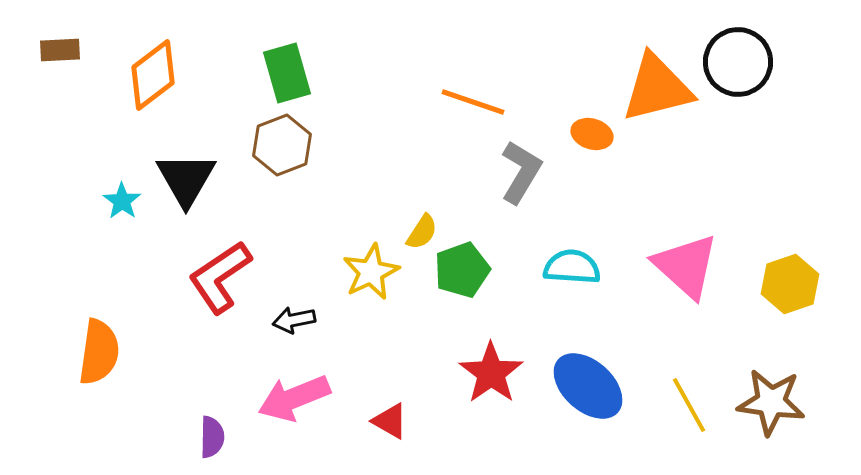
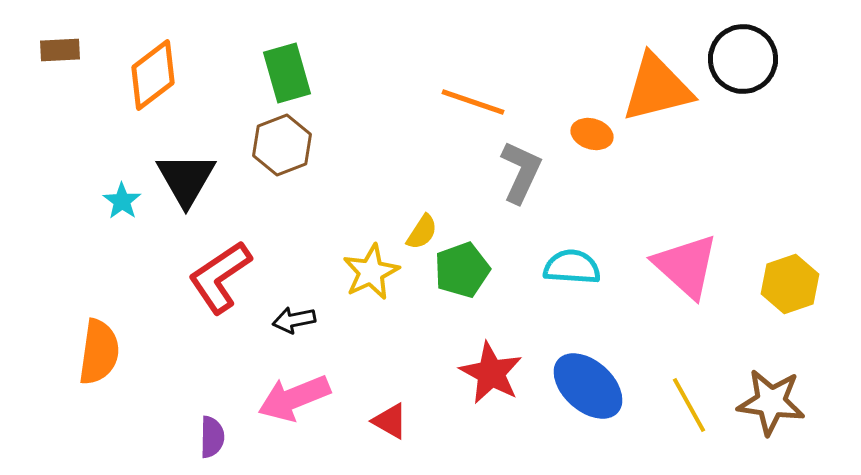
black circle: moved 5 px right, 3 px up
gray L-shape: rotated 6 degrees counterclockwise
red star: rotated 8 degrees counterclockwise
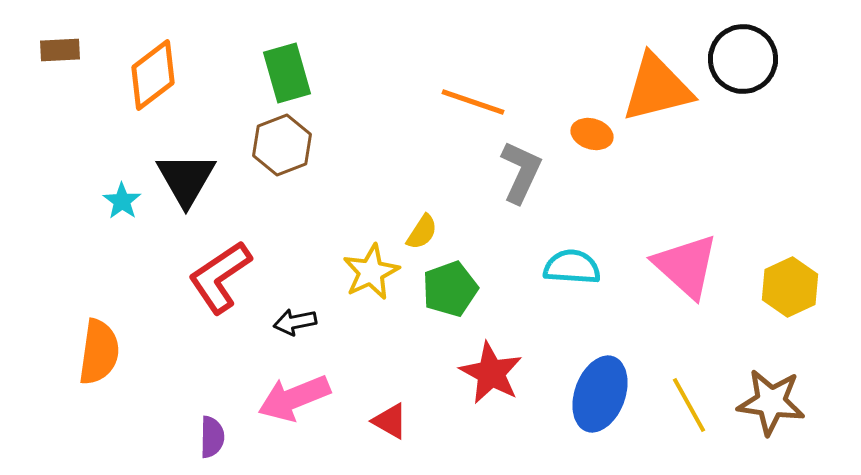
green pentagon: moved 12 px left, 19 px down
yellow hexagon: moved 3 px down; rotated 6 degrees counterclockwise
black arrow: moved 1 px right, 2 px down
blue ellipse: moved 12 px right, 8 px down; rotated 68 degrees clockwise
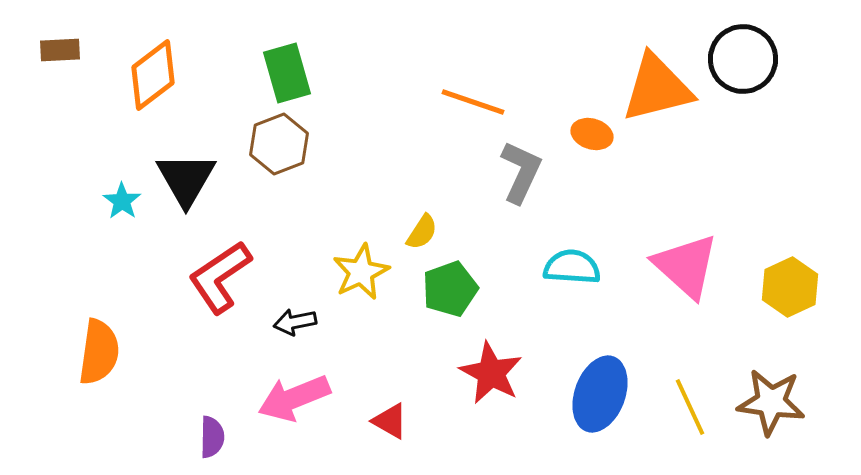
brown hexagon: moved 3 px left, 1 px up
yellow star: moved 10 px left
yellow line: moved 1 px right, 2 px down; rotated 4 degrees clockwise
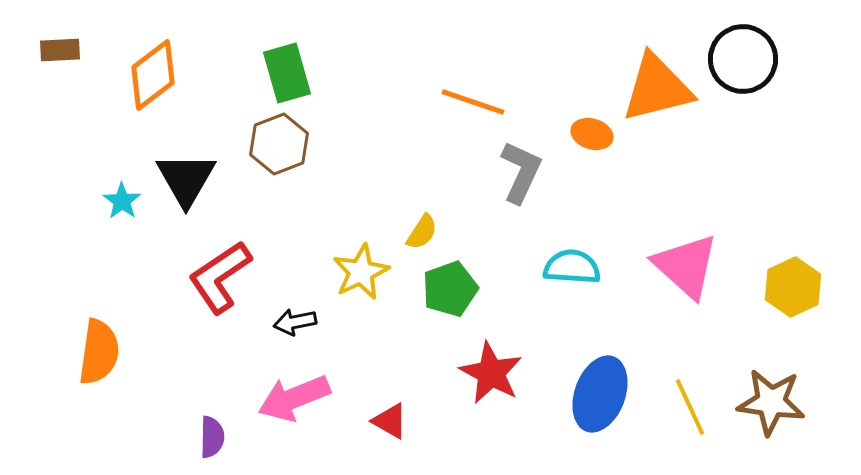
yellow hexagon: moved 3 px right
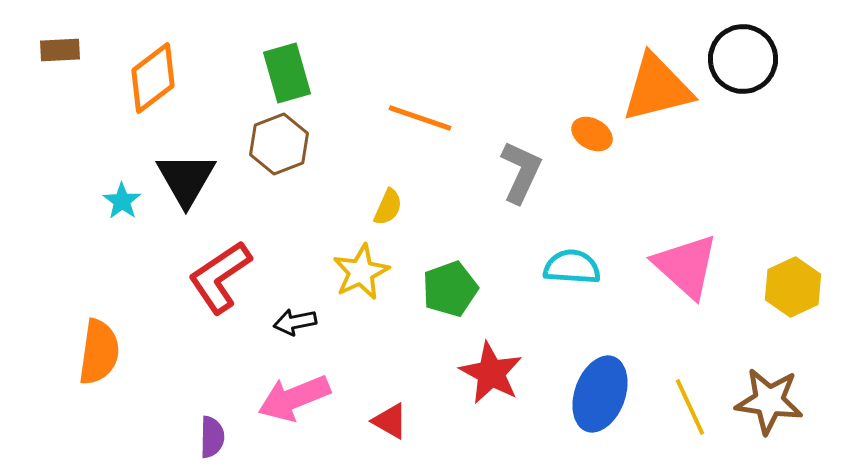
orange diamond: moved 3 px down
orange line: moved 53 px left, 16 px down
orange ellipse: rotated 12 degrees clockwise
yellow semicircle: moved 34 px left, 25 px up; rotated 9 degrees counterclockwise
brown star: moved 2 px left, 1 px up
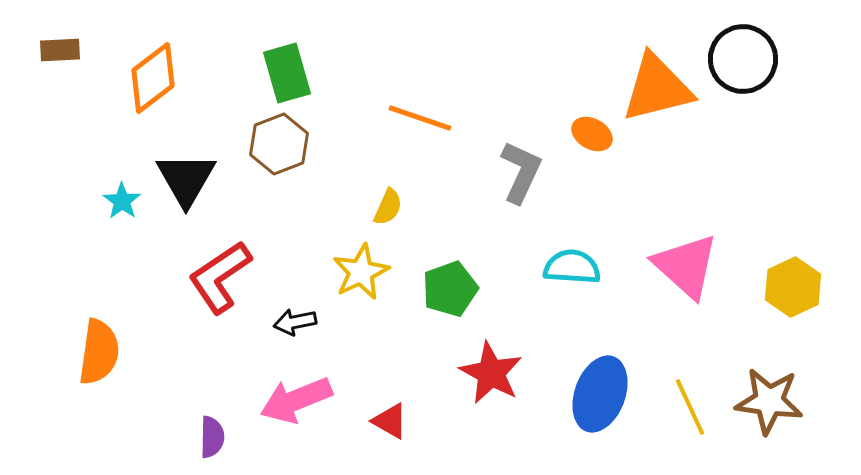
pink arrow: moved 2 px right, 2 px down
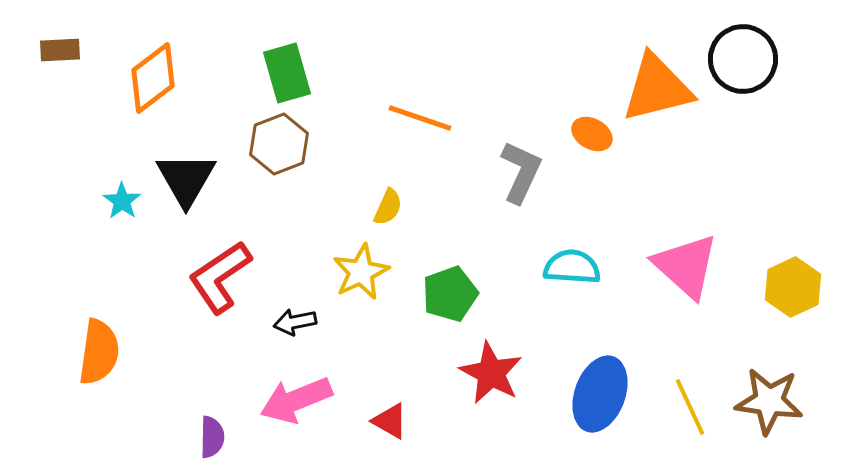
green pentagon: moved 5 px down
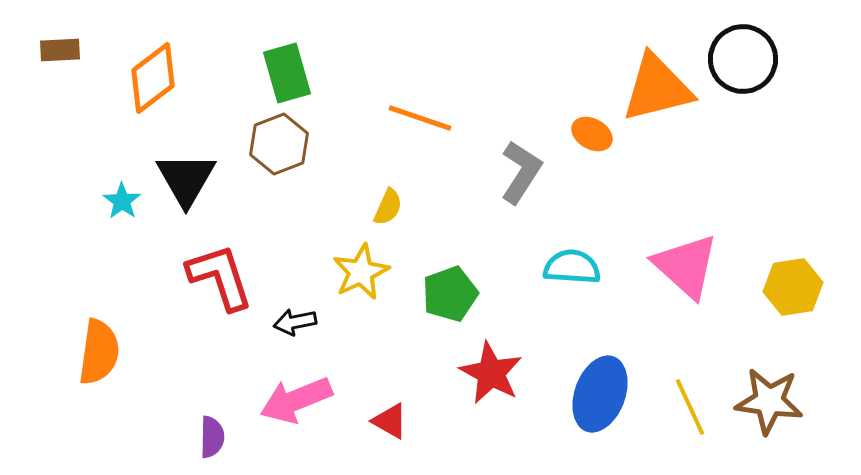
gray L-shape: rotated 8 degrees clockwise
red L-shape: rotated 106 degrees clockwise
yellow hexagon: rotated 16 degrees clockwise
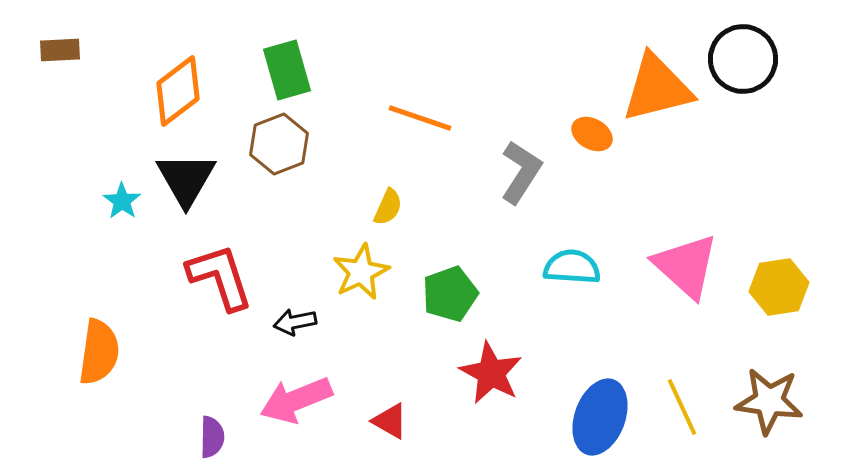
green rectangle: moved 3 px up
orange diamond: moved 25 px right, 13 px down
yellow hexagon: moved 14 px left
blue ellipse: moved 23 px down
yellow line: moved 8 px left
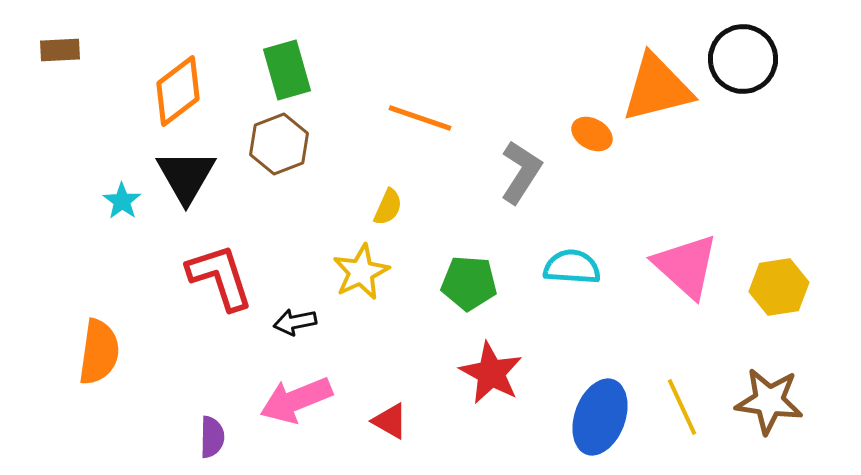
black triangle: moved 3 px up
green pentagon: moved 19 px right, 11 px up; rotated 24 degrees clockwise
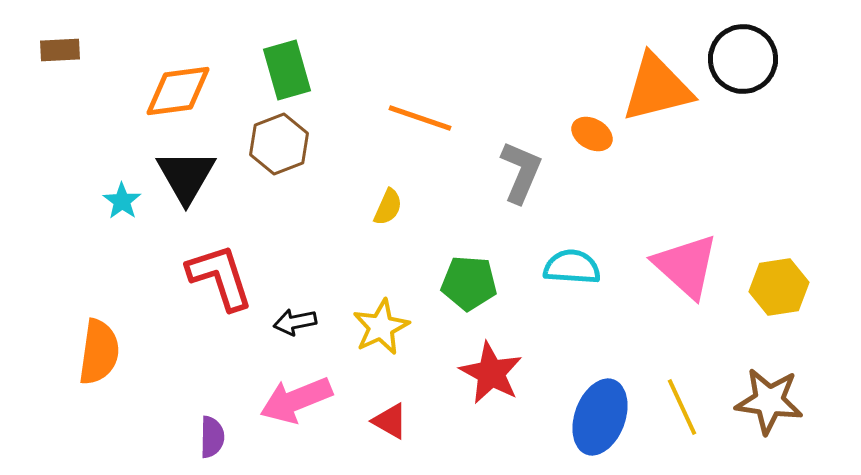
orange diamond: rotated 30 degrees clockwise
gray L-shape: rotated 10 degrees counterclockwise
yellow star: moved 20 px right, 55 px down
